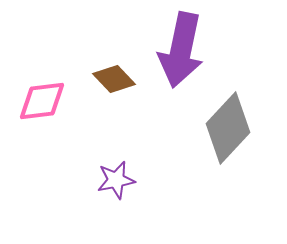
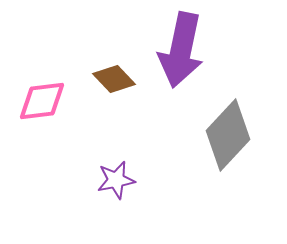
gray diamond: moved 7 px down
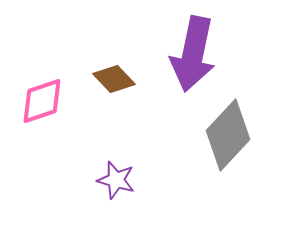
purple arrow: moved 12 px right, 4 px down
pink diamond: rotated 12 degrees counterclockwise
purple star: rotated 27 degrees clockwise
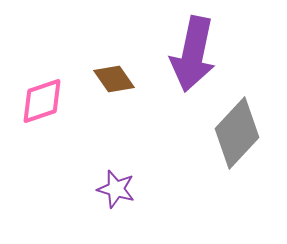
brown diamond: rotated 9 degrees clockwise
gray diamond: moved 9 px right, 2 px up
purple star: moved 9 px down
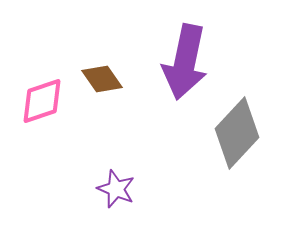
purple arrow: moved 8 px left, 8 px down
brown diamond: moved 12 px left
purple star: rotated 6 degrees clockwise
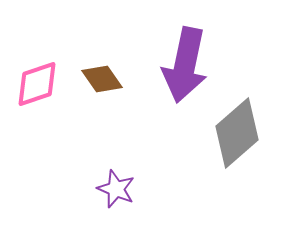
purple arrow: moved 3 px down
pink diamond: moved 5 px left, 17 px up
gray diamond: rotated 6 degrees clockwise
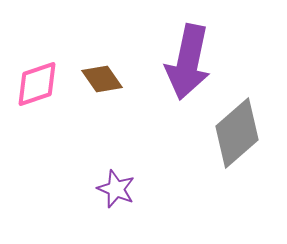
purple arrow: moved 3 px right, 3 px up
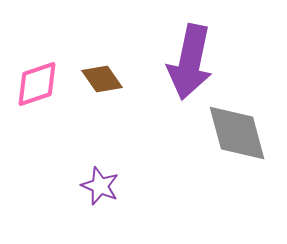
purple arrow: moved 2 px right
gray diamond: rotated 64 degrees counterclockwise
purple star: moved 16 px left, 3 px up
